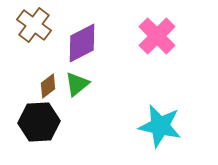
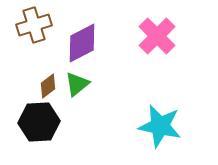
brown cross: rotated 36 degrees clockwise
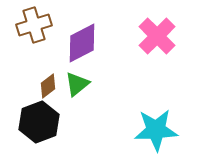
black hexagon: rotated 18 degrees counterclockwise
cyan star: moved 4 px left, 4 px down; rotated 15 degrees counterclockwise
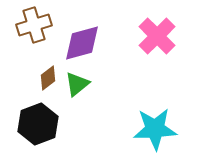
purple diamond: rotated 12 degrees clockwise
brown diamond: moved 8 px up
black hexagon: moved 1 px left, 2 px down
cyan star: moved 1 px left, 1 px up
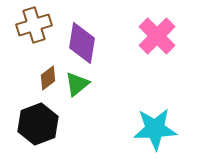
purple diamond: rotated 66 degrees counterclockwise
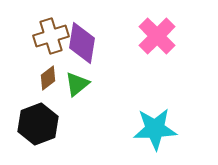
brown cross: moved 17 px right, 11 px down
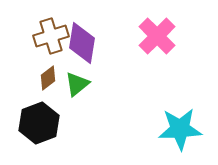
black hexagon: moved 1 px right, 1 px up
cyan star: moved 25 px right
